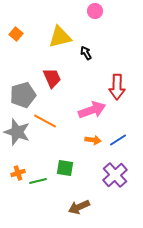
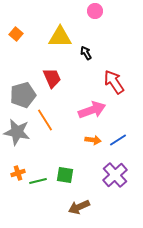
yellow triangle: rotated 15 degrees clockwise
red arrow: moved 3 px left, 5 px up; rotated 145 degrees clockwise
orange line: moved 1 px up; rotated 30 degrees clockwise
gray star: rotated 8 degrees counterclockwise
green square: moved 7 px down
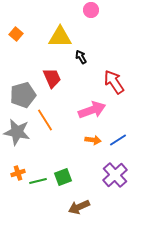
pink circle: moved 4 px left, 1 px up
black arrow: moved 5 px left, 4 px down
green square: moved 2 px left, 2 px down; rotated 30 degrees counterclockwise
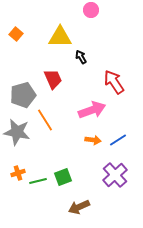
red trapezoid: moved 1 px right, 1 px down
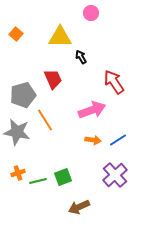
pink circle: moved 3 px down
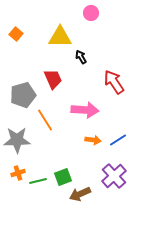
pink arrow: moved 7 px left; rotated 24 degrees clockwise
gray star: moved 8 px down; rotated 12 degrees counterclockwise
purple cross: moved 1 px left, 1 px down
brown arrow: moved 1 px right, 13 px up
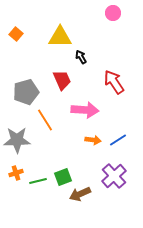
pink circle: moved 22 px right
red trapezoid: moved 9 px right, 1 px down
gray pentagon: moved 3 px right, 3 px up
orange cross: moved 2 px left
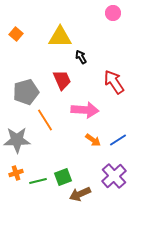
orange arrow: rotated 28 degrees clockwise
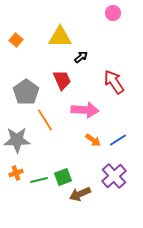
orange square: moved 6 px down
black arrow: rotated 80 degrees clockwise
gray pentagon: rotated 20 degrees counterclockwise
green line: moved 1 px right, 1 px up
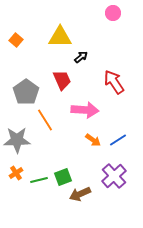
orange cross: rotated 16 degrees counterclockwise
